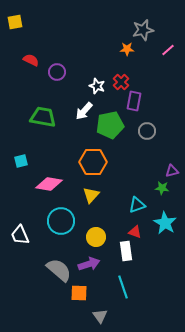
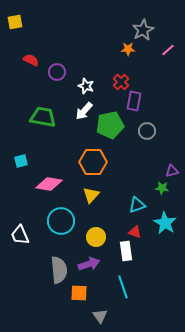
gray star: rotated 15 degrees counterclockwise
orange star: moved 1 px right
white star: moved 11 px left
gray semicircle: rotated 44 degrees clockwise
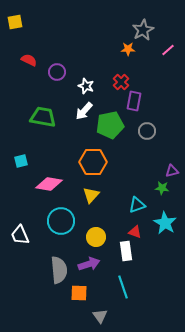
red semicircle: moved 2 px left
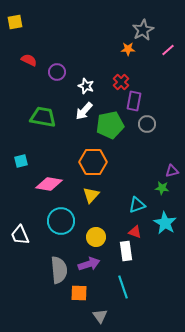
gray circle: moved 7 px up
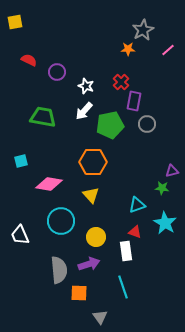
yellow triangle: rotated 24 degrees counterclockwise
gray triangle: moved 1 px down
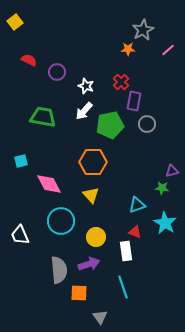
yellow square: rotated 28 degrees counterclockwise
pink diamond: rotated 52 degrees clockwise
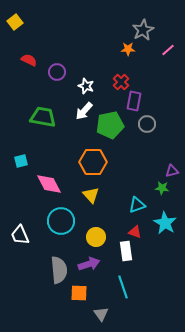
gray triangle: moved 1 px right, 3 px up
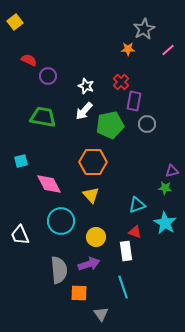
gray star: moved 1 px right, 1 px up
purple circle: moved 9 px left, 4 px down
green star: moved 3 px right
